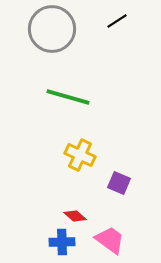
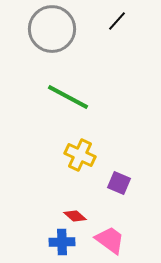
black line: rotated 15 degrees counterclockwise
green line: rotated 12 degrees clockwise
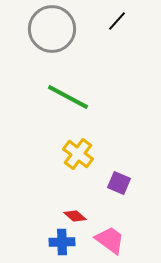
yellow cross: moved 2 px left, 1 px up; rotated 12 degrees clockwise
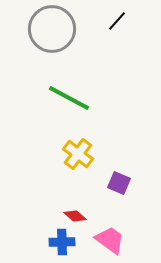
green line: moved 1 px right, 1 px down
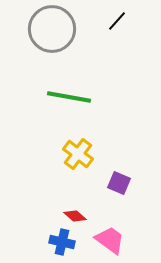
green line: moved 1 px up; rotated 18 degrees counterclockwise
blue cross: rotated 15 degrees clockwise
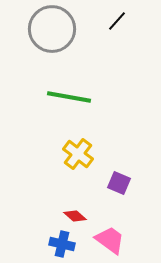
blue cross: moved 2 px down
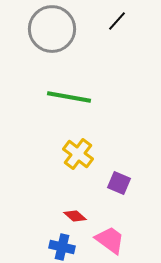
blue cross: moved 3 px down
